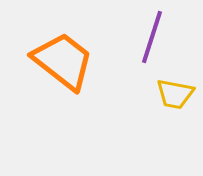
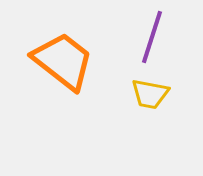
yellow trapezoid: moved 25 px left
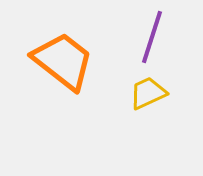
yellow trapezoid: moved 2 px left, 1 px up; rotated 144 degrees clockwise
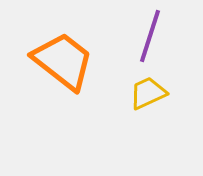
purple line: moved 2 px left, 1 px up
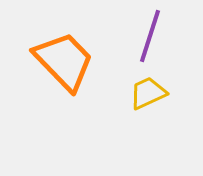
orange trapezoid: moved 1 px right; rotated 8 degrees clockwise
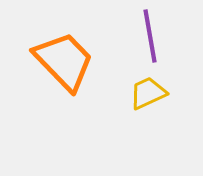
purple line: rotated 28 degrees counterclockwise
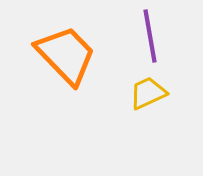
orange trapezoid: moved 2 px right, 6 px up
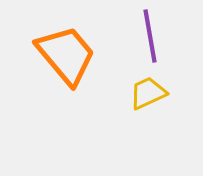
orange trapezoid: rotated 4 degrees clockwise
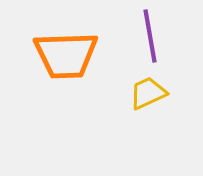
orange trapezoid: rotated 128 degrees clockwise
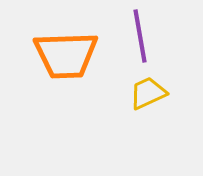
purple line: moved 10 px left
